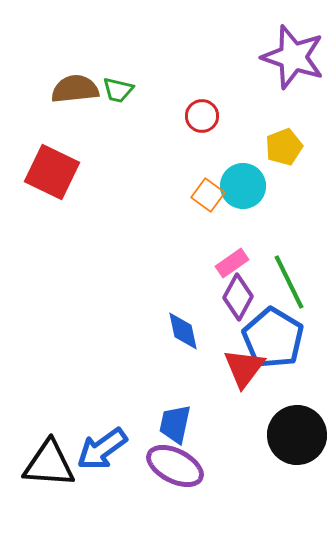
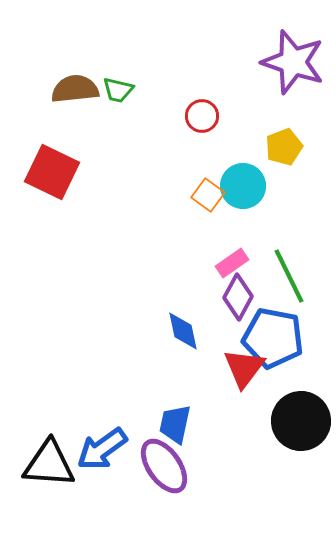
purple star: moved 5 px down
green line: moved 6 px up
blue pentagon: rotated 20 degrees counterclockwise
black circle: moved 4 px right, 14 px up
purple ellipse: moved 11 px left; rotated 28 degrees clockwise
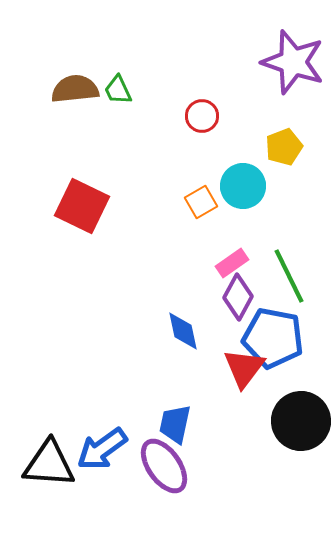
green trapezoid: rotated 52 degrees clockwise
red square: moved 30 px right, 34 px down
orange square: moved 7 px left, 7 px down; rotated 24 degrees clockwise
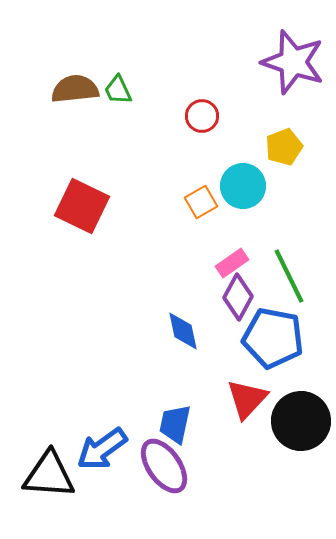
red triangle: moved 3 px right, 31 px down; rotated 6 degrees clockwise
black triangle: moved 11 px down
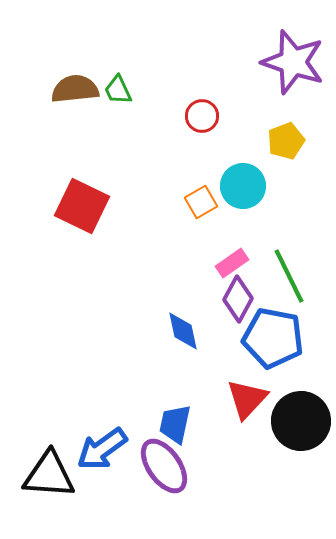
yellow pentagon: moved 2 px right, 6 px up
purple diamond: moved 2 px down
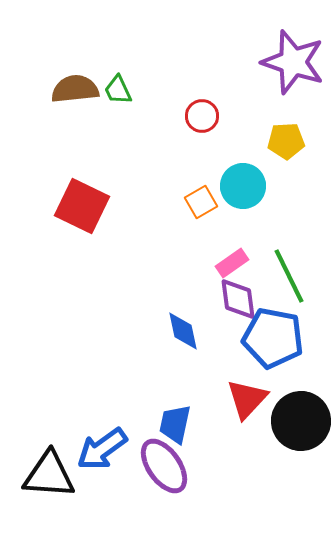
yellow pentagon: rotated 18 degrees clockwise
purple diamond: rotated 36 degrees counterclockwise
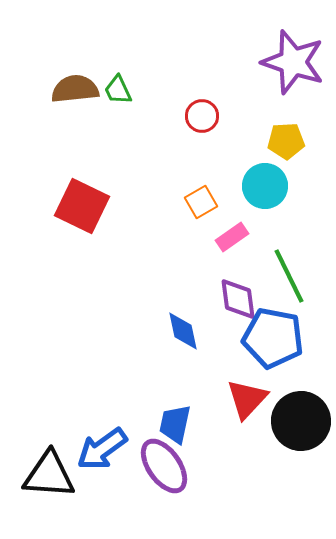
cyan circle: moved 22 px right
pink rectangle: moved 26 px up
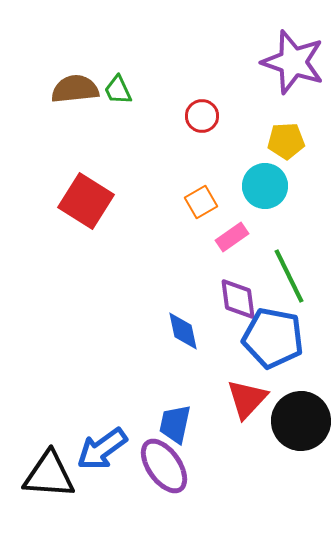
red square: moved 4 px right, 5 px up; rotated 6 degrees clockwise
